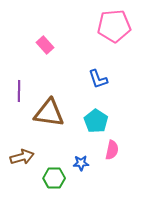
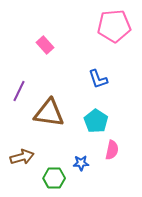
purple line: rotated 25 degrees clockwise
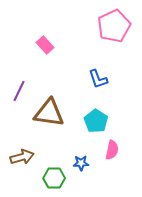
pink pentagon: rotated 20 degrees counterclockwise
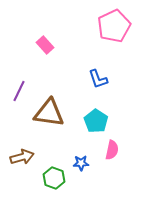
green hexagon: rotated 20 degrees clockwise
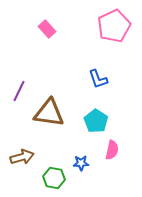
pink rectangle: moved 2 px right, 16 px up
green hexagon: rotated 10 degrees counterclockwise
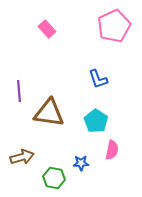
purple line: rotated 30 degrees counterclockwise
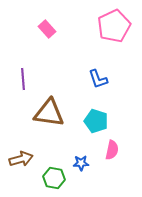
purple line: moved 4 px right, 12 px up
cyan pentagon: rotated 15 degrees counterclockwise
brown arrow: moved 1 px left, 2 px down
